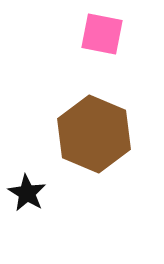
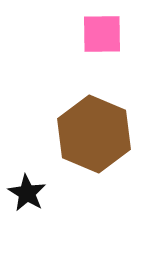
pink square: rotated 12 degrees counterclockwise
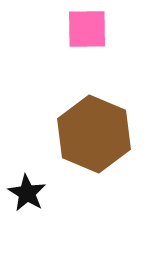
pink square: moved 15 px left, 5 px up
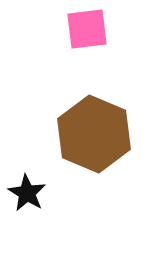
pink square: rotated 6 degrees counterclockwise
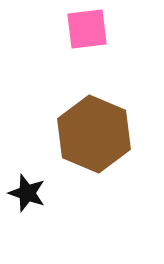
black star: rotated 12 degrees counterclockwise
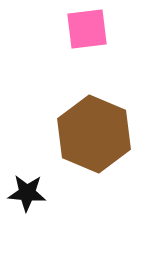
black star: rotated 15 degrees counterclockwise
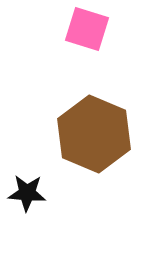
pink square: rotated 24 degrees clockwise
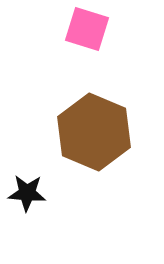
brown hexagon: moved 2 px up
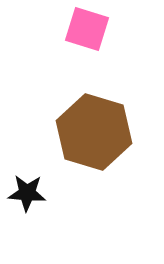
brown hexagon: rotated 6 degrees counterclockwise
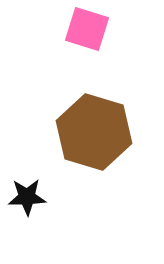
black star: moved 4 px down; rotated 6 degrees counterclockwise
